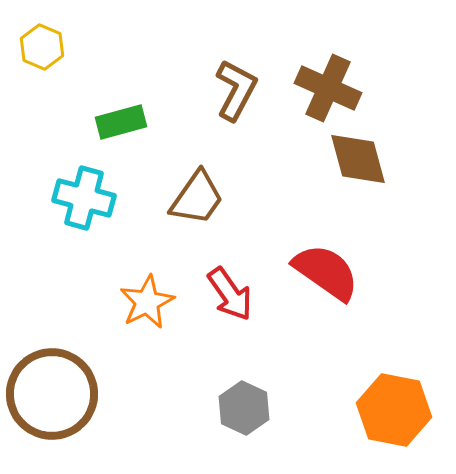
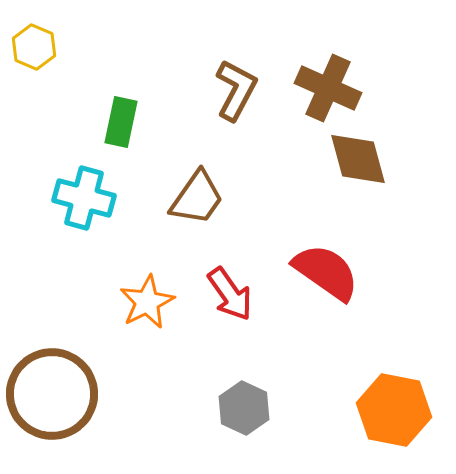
yellow hexagon: moved 8 px left
green rectangle: rotated 63 degrees counterclockwise
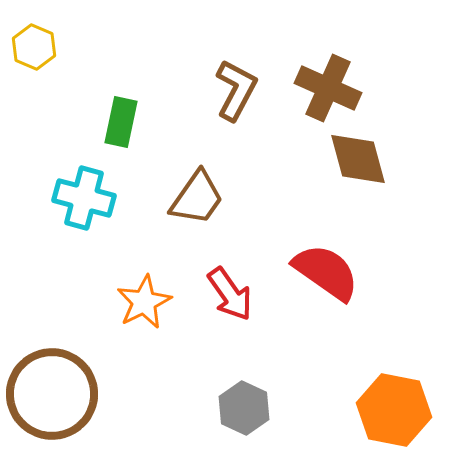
orange star: moved 3 px left
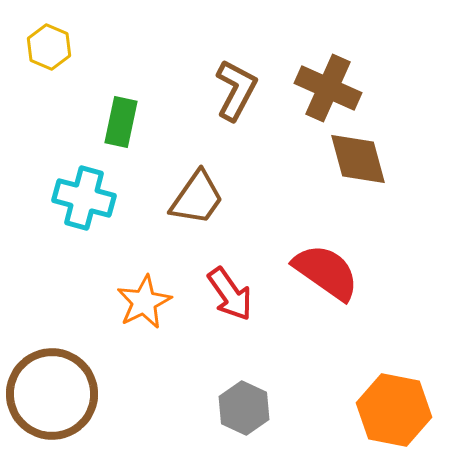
yellow hexagon: moved 15 px right
